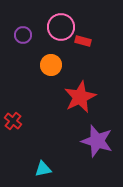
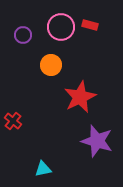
red rectangle: moved 7 px right, 16 px up
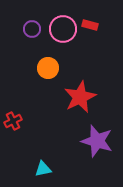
pink circle: moved 2 px right, 2 px down
purple circle: moved 9 px right, 6 px up
orange circle: moved 3 px left, 3 px down
red cross: rotated 24 degrees clockwise
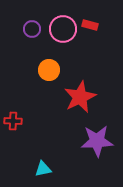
orange circle: moved 1 px right, 2 px down
red cross: rotated 30 degrees clockwise
purple star: rotated 20 degrees counterclockwise
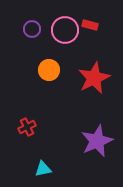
pink circle: moved 2 px right, 1 px down
red star: moved 14 px right, 19 px up
red cross: moved 14 px right, 6 px down; rotated 30 degrees counterclockwise
purple star: rotated 20 degrees counterclockwise
